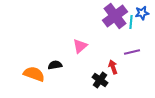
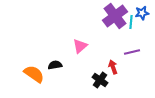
orange semicircle: rotated 15 degrees clockwise
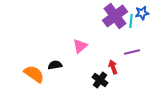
cyan line: moved 1 px up
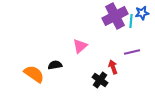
purple cross: rotated 10 degrees clockwise
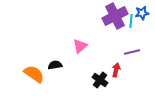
red arrow: moved 3 px right, 3 px down; rotated 32 degrees clockwise
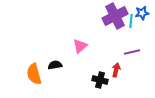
orange semicircle: rotated 140 degrees counterclockwise
black cross: rotated 21 degrees counterclockwise
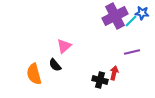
blue star: rotated 16 degrees clockwise
cyan line: rotated 40 degrees clockwise
pink triangle: moved 16 px left
black semicircle: rotated 120 degrees counterclockwise
red arrow: moved 2 px left, 3 px down
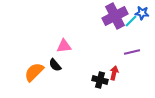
pink triangle: rotated 35 degrees clockwise
orange semicircle: moved 2 px up; rotated 60 degrees clockwise
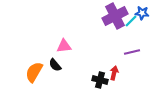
orange semicircle: rotated 15 degrees counterclockwise
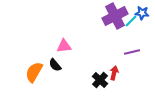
black cross: rotated 28 degrees clockwise
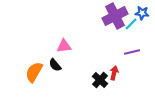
cyan line: moved 3 px down
